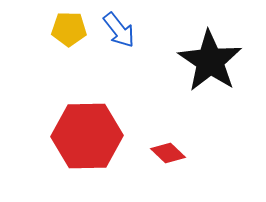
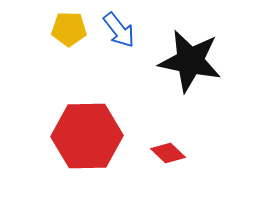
black star: moved 20 px left; rotated 22 degrees counterclockwise
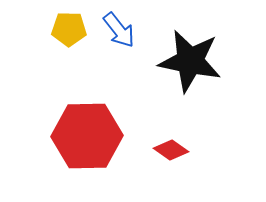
red diamond: moved 3 px right, 3 px up; rotated 8 degrees counterclockwise
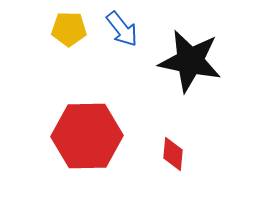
blue arrow: moved 3 px right, 1 px up
red diamond: moved 2 px right, 4 px down; rotated 60 degrees clockwise
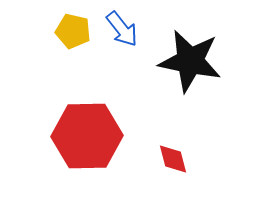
yellow pentagon: moved 4 px right, 2 px down; rotated 12 degrees clockwise
red diamond: moved 5 px down; rotated 20 degrees counterclockwise
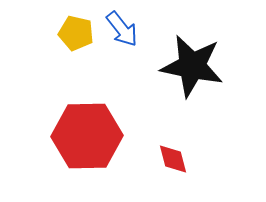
yellow pentagon: moved 3 px right, 2 px down
black star: moved 2 px right, 5 px down
